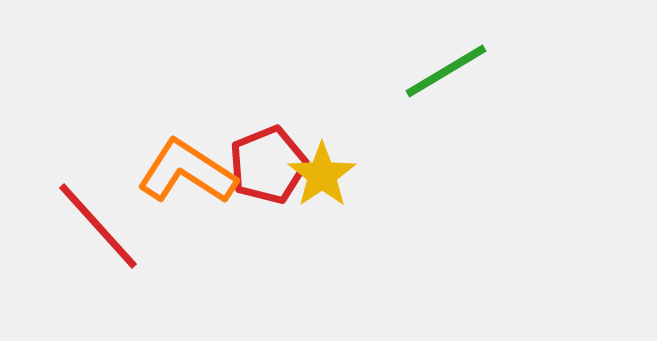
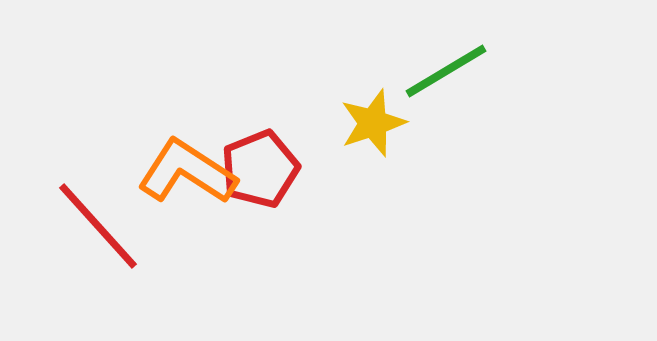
red pentagon: moved 8 px left, 4 px down
yellow star: moved 51 px right, 52 px up; rotated 16 degrees clockwise
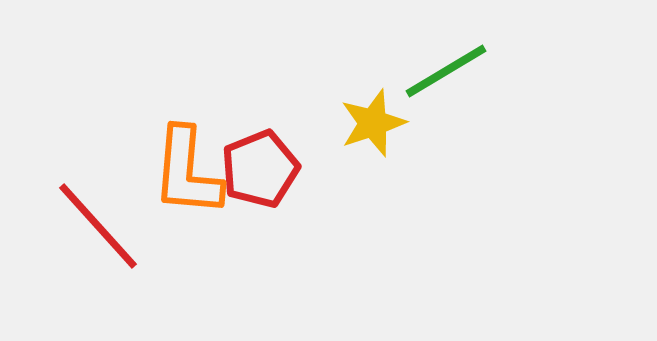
orange L-shape: rotated 118 degrees counterclockwise
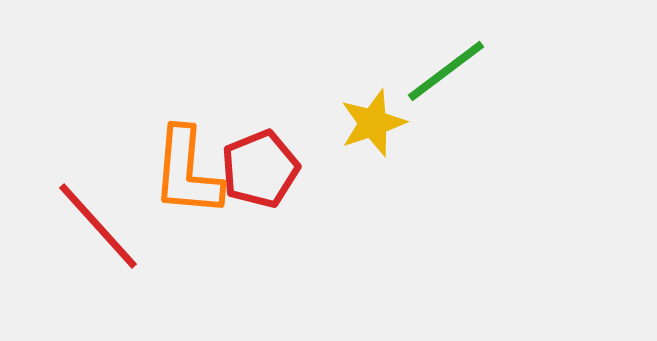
green line: rotated 6 degrees counterclockwise
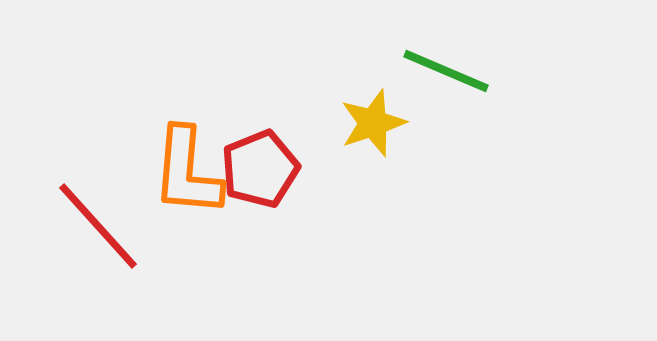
green line: rotated 60 degrees clockwise
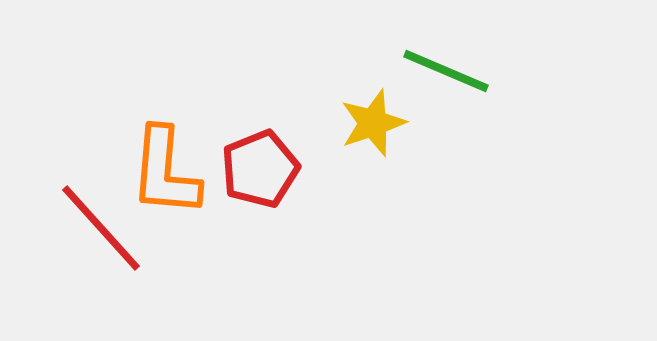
orange L-shape: moved 22 px left
red line: moved 3 px right, 2 px down
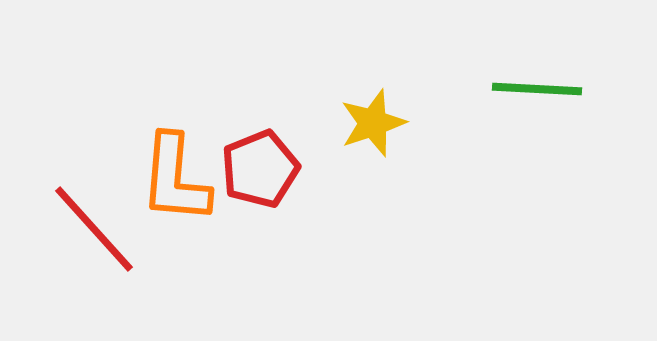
green line: moved 91 px right, 18 px down; rotated 20 degrees counterclockwise
orange L-shape: moved 10 px right, 7 px down
red line: moved 7 px left, 1 px down
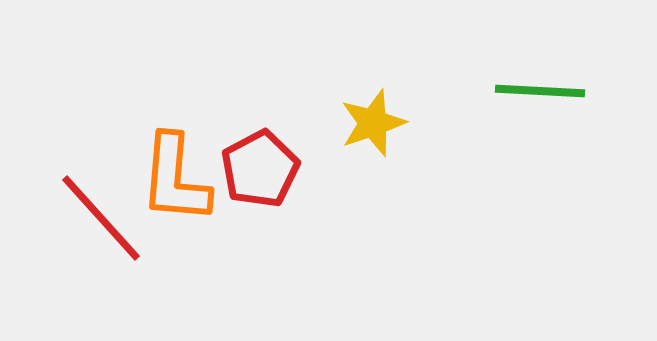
green line: moved 3 px right, 2 px down
red pentagon: rotated 6 degrees counterclockwise
red line: moved 7 px right, 11 px up
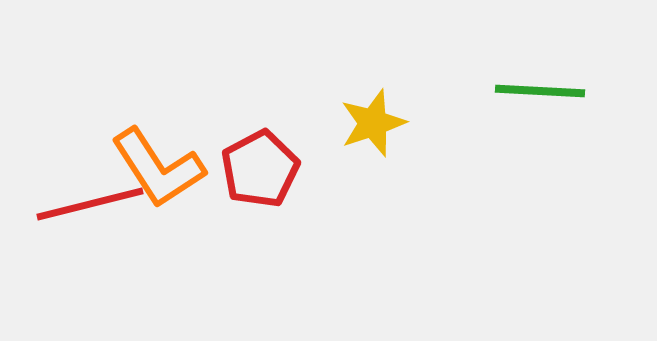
orange L-shape: moved 17 px left, 11 px up; rotated 38 degrees counterclockwise
red line: moved 11 px left, 14 px up; rotated 62 degrees counterclockwise
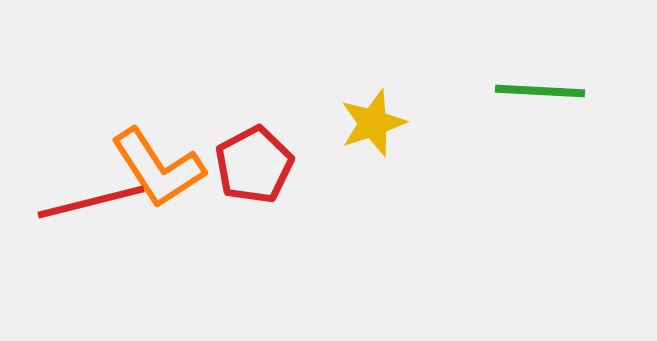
red pentagon: moved 6 px left, 4 px up
red line: moved 1 px right, 2 px up
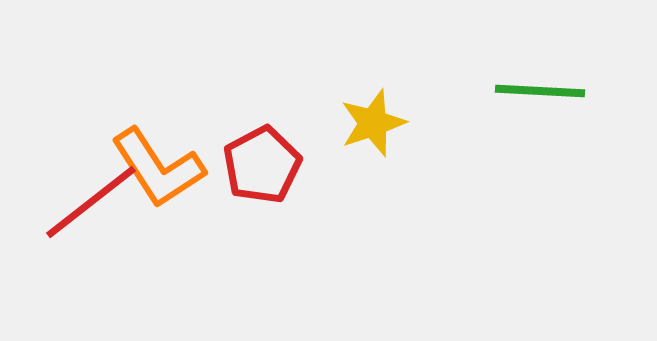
red pentagon: moved 8 px right
red line: rotated 24 degrees counterclockwise
